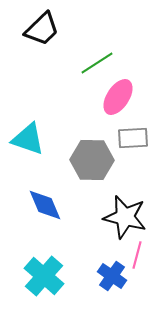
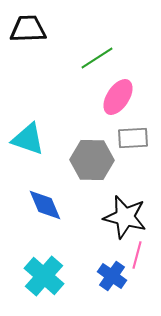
black trapezoid: moved 14 px left; rotated 138 degrees counterclockwise
green line: moved 5 px up
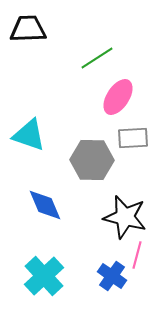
cyan triangle: moved 1 px right, 4 px up
cyan cross: rotated 6 degrees clockwise
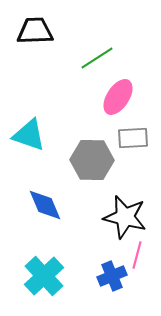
black trapezoid: moved 7 px right, 2 px down
blue cross: rotated 32 degrees clockwise
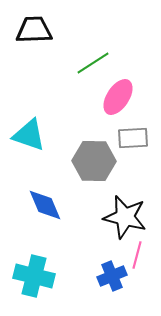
black trapezoid: moved 1 px left, 1 px up
green line: moved 4 px left, 5 px down
gray hexagon: moved 2 px right, 1 px down
cyan cross: moved 10 px left; rotated 33 degrees counterclockwise
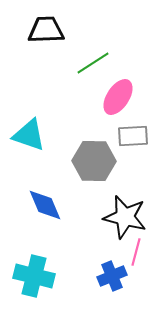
black trapezoid: moved 12 px right
gray rectangle: moved 2 px up
pink line: moved 1 px left, 3 px up
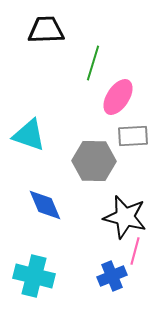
green line: rotated 40 degrees counterclockwise
pink line: moved 1 px left, 1 px up
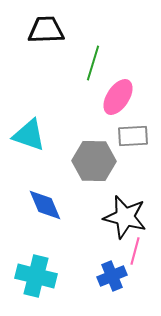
cyan cross: moved 2 px right
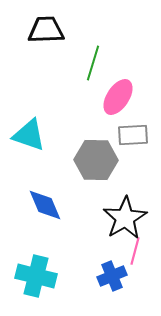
gray rectangle: moved 1 px up
gray hexagon: moved 2 px right, 1 px up
black star: moved 1 px down; rotated 27 degrees clockwise
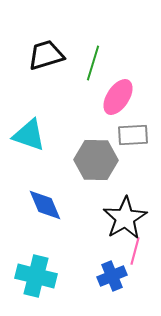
black trapezoid: moved 25 px down; rotated 15 degrees counterclockwise
